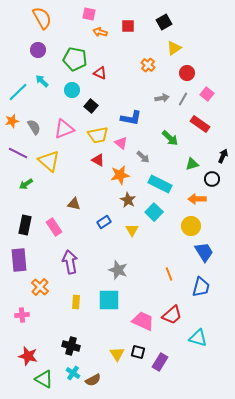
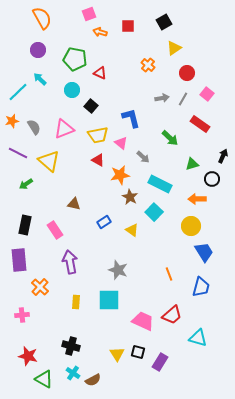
pink square at (89, 14): rotated 32 degrees counterclockwise
cyan arrow at (42, 81): moved 2 px left, 2 px up
blue L-shape at (131, 118): rotated 115 degrees counterclockwise
brown star at (128, 200): moved 2 px right, 3 px up
pink rectangle at (54, 227): moved 1 px right, 3 px down
yellow triangle at (132, 230): rotated 24 degrees counterclockwise
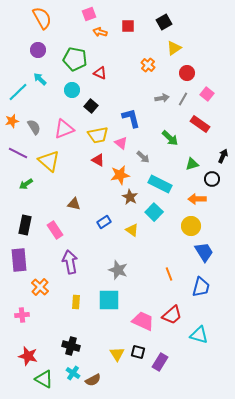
cyan triangle at (198, 338): moved 1 px right, 3 px up
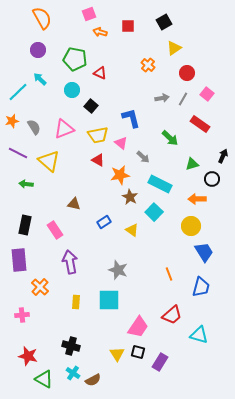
green arrow at (26, 184): rotated 40 degrees clockwise
pink trapezoid at (143, 321): moved 5 px left, 6 px down; rotated 100 degrees clockwise
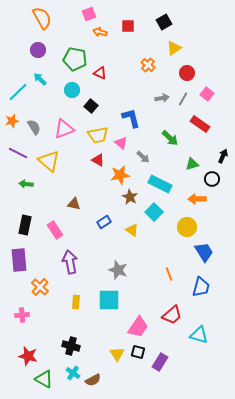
yellow circle at (191, 226): moved 4 px left, 1 px down
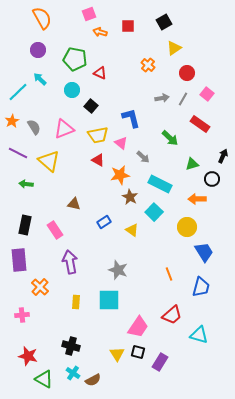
orange star at (12, 121): rotated 16 degrees counterclockwise
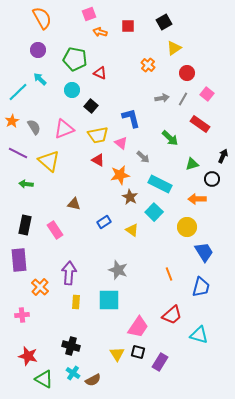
purple arrow at (70, 262): moved 1 px left, 11 px down; rotated 15 degrees clockwise
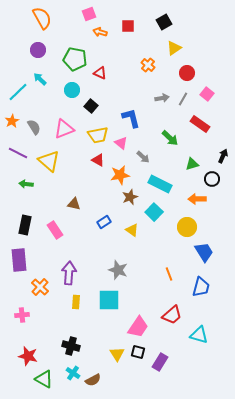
brown star at (130, 197): rotated 21 degrees clockwise
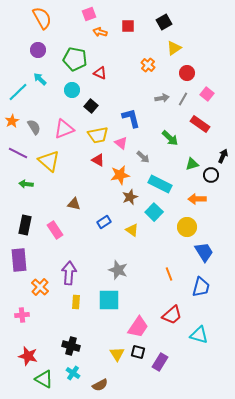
black circle at (212, 179): moved 1 px left, 4 px up
brown semicircle at (93, 380): moved 7 px right, 5 px down
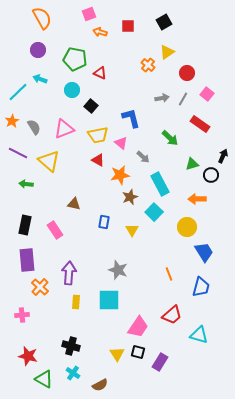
yellow triangle at (174, 48): moved 7 px left, 4 px down
cyan arrow at (40, 79): rotated 24 degrees counterclockwise
cyan rectangle at (160, 184): rotated 35 degrees clockwise
blue rectangle at (104, 222): rotated 48 degrees counterclockwise
yellow triangle at (132, 230): rotated 24 degrees clockwise
purple rectangle at (19, 260): moved 8 px right
